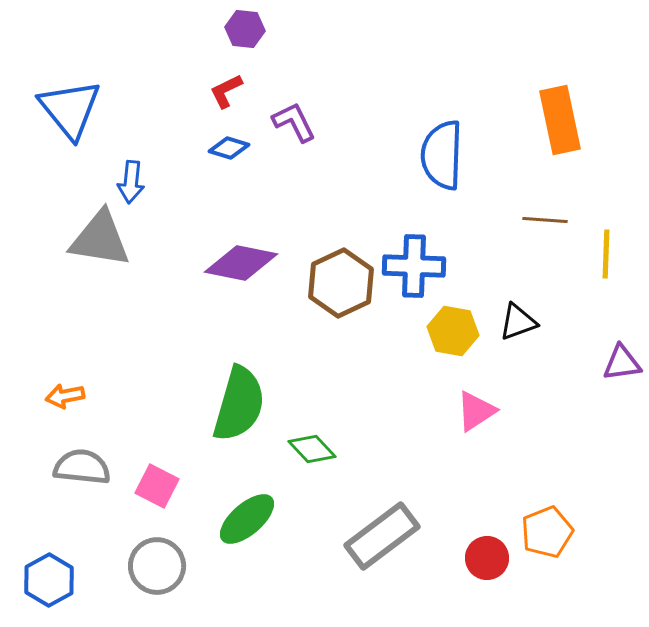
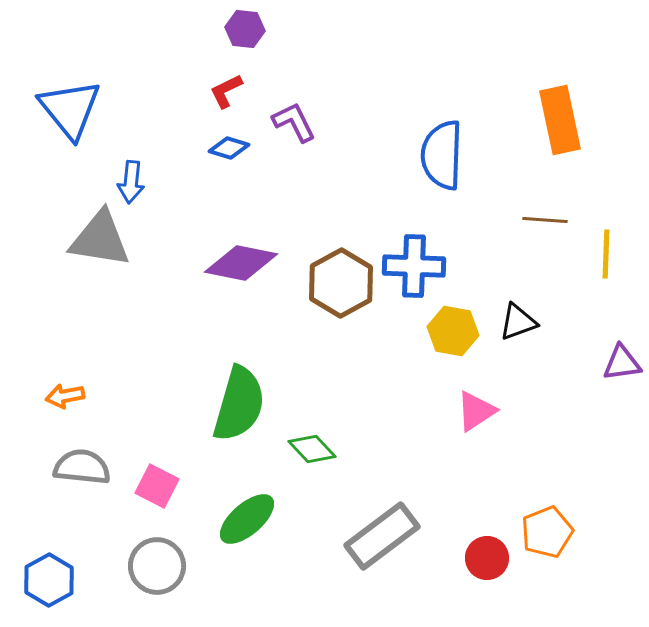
brown hexagon: rotated 4 degrees counterclockwise
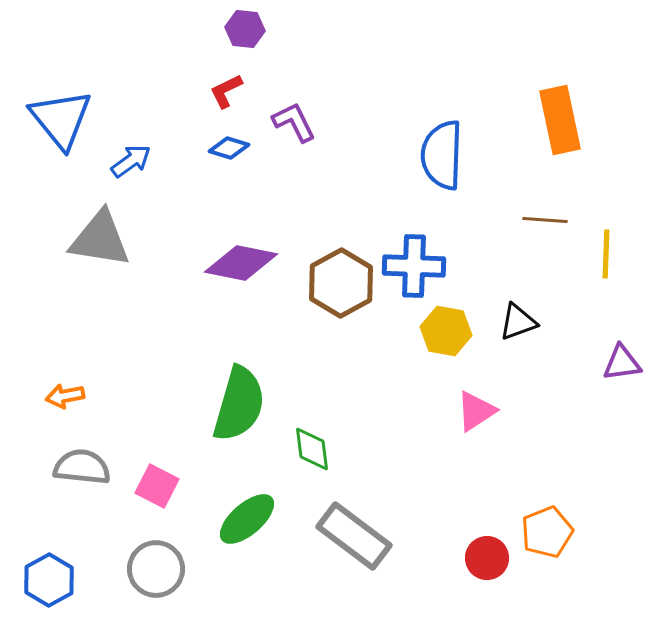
blue triangle: moved 9 px left, 10 px down
blue arrow: moved 21 px up; rotated 132 degrees counterclockwise
yellow hexagon: moved 7 px left
green diamond: rotated 36 degrees clockwise
gray rectangle: moved 28 px left; rotated 74 degrees clockwise
gray circle: moved 1 px left, 3 px down
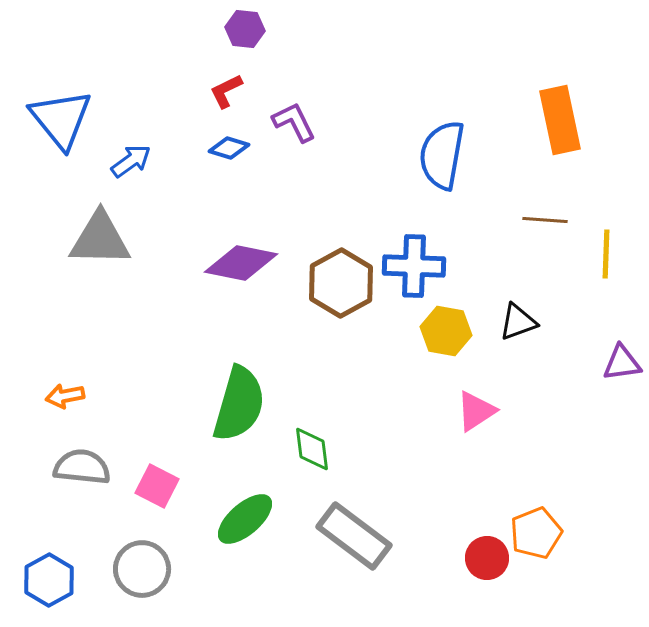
blue semicircle: rotated 8 degrees clockwise
gray triangle: rotated 8 degrees counterclockwise
green ellipse: moved 2 px left
orange pentagon: moved 11 px left, 1 px down
gray circle: moved 14 px left
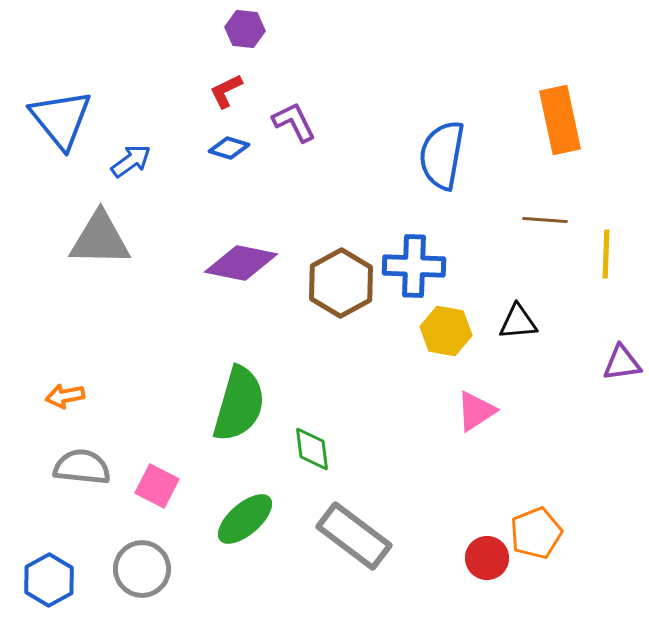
black triangle: rotated 15 degrees clockwise
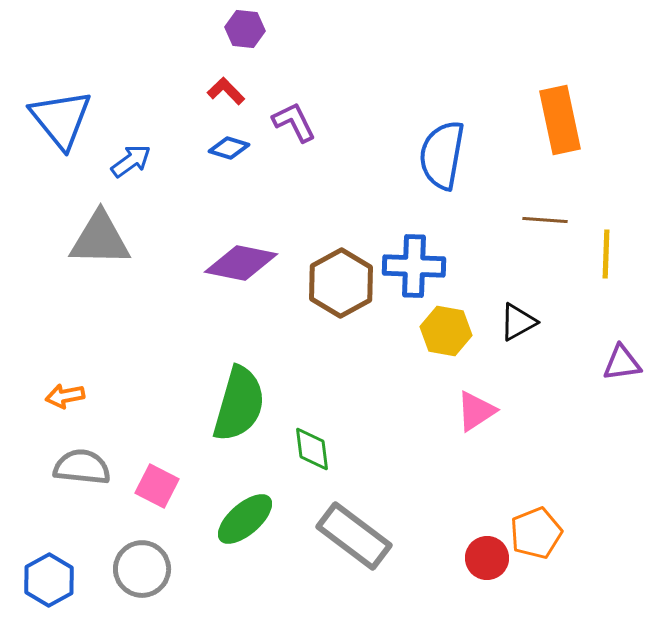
red L-shape: rotated 72 degrees clockwise
black triangle: rotated 24 degrees counterclockwise
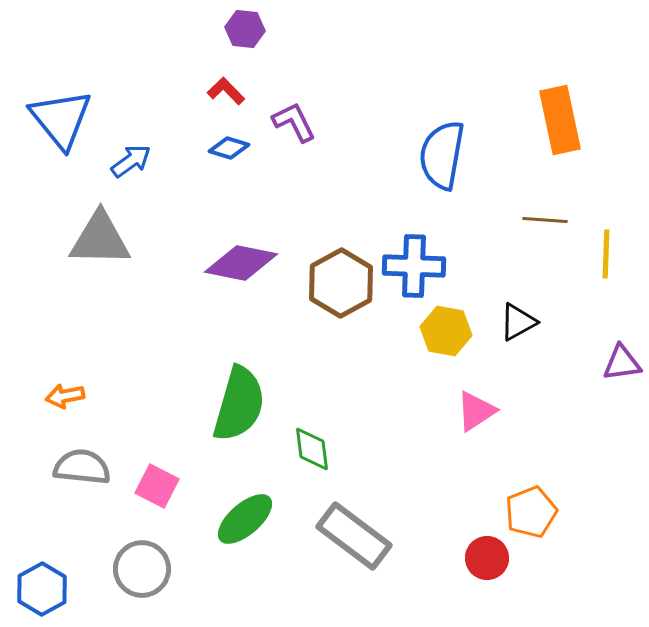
orange pentagon: moved 5 px left, 21 px up
blue hexagon: moved 7 px left, 9 px down
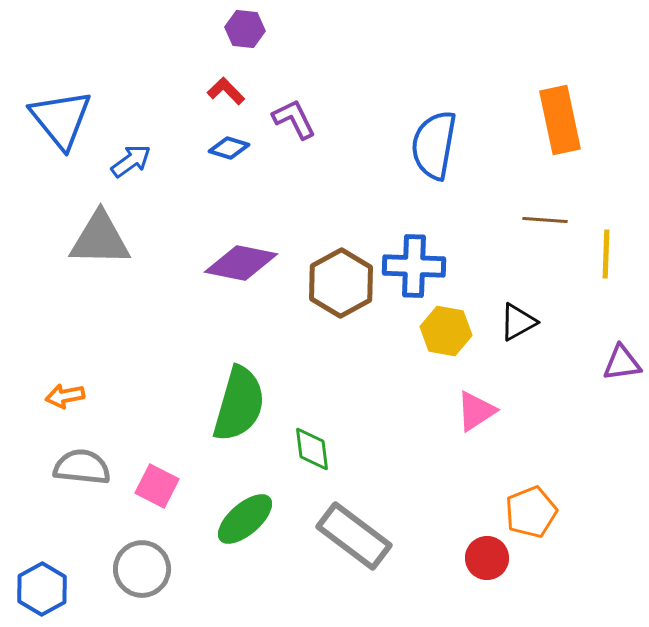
purple L-shape: moved 3 px up
blue semicircle: moved 8 px left, 10 px up
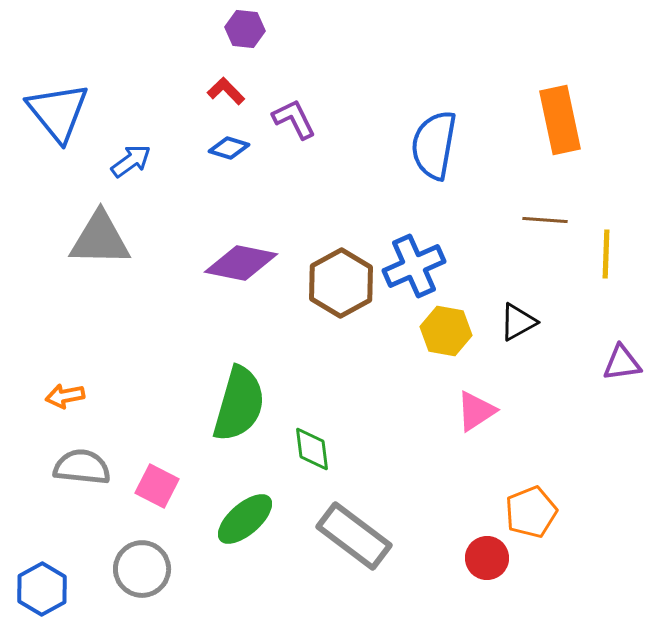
blue triangle: moved 3 px left, 7 px up
blue cross: rotated 26 degrees counterclockwise
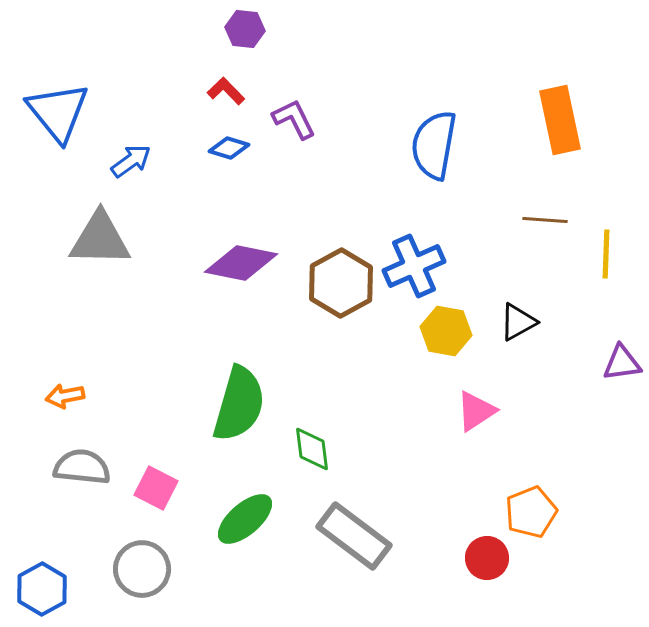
pink square: moved 1 px left, 2 px down
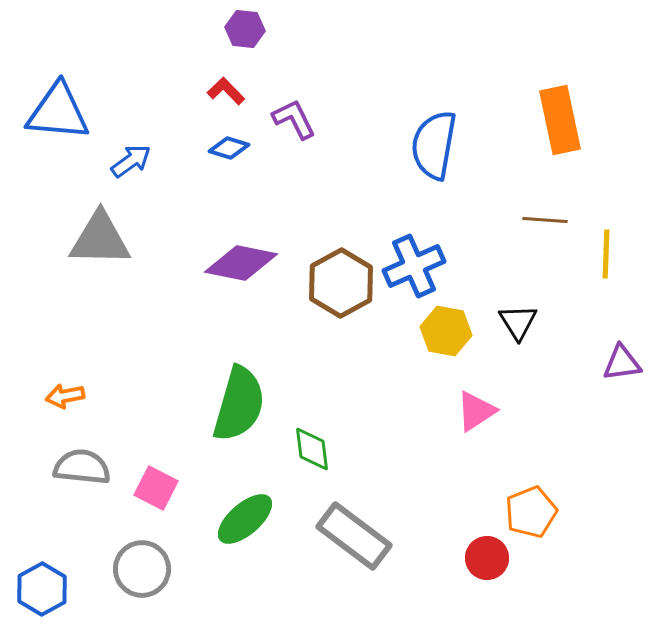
blue triangle: rotated 46 degrees counterclockwise
black triangle: rotated 33 degrees counterclockwise
